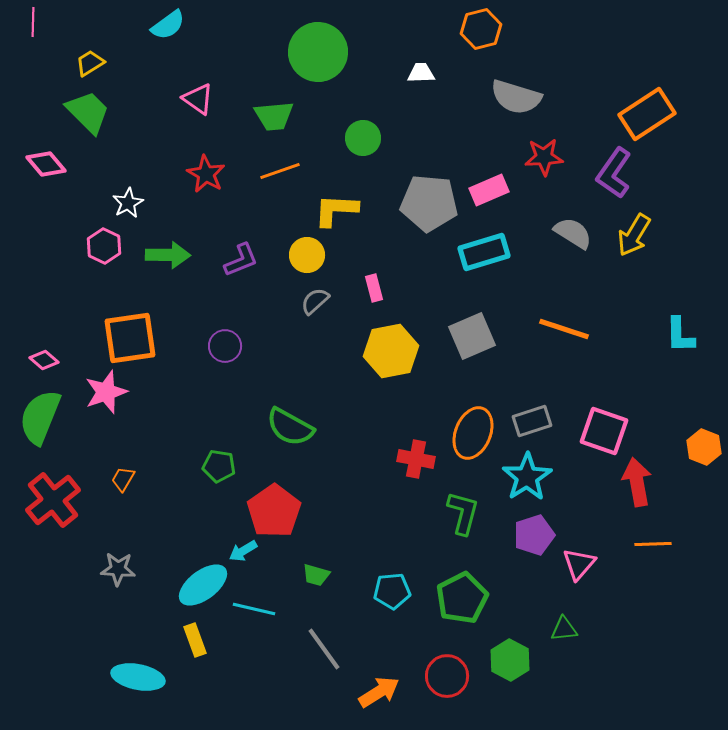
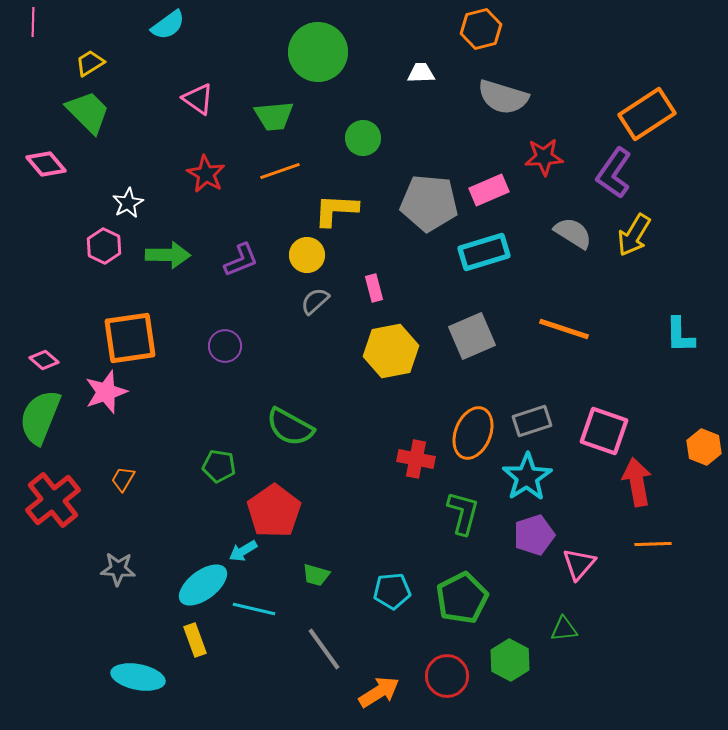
gray semicircle at (516, 97): moved 13 px left
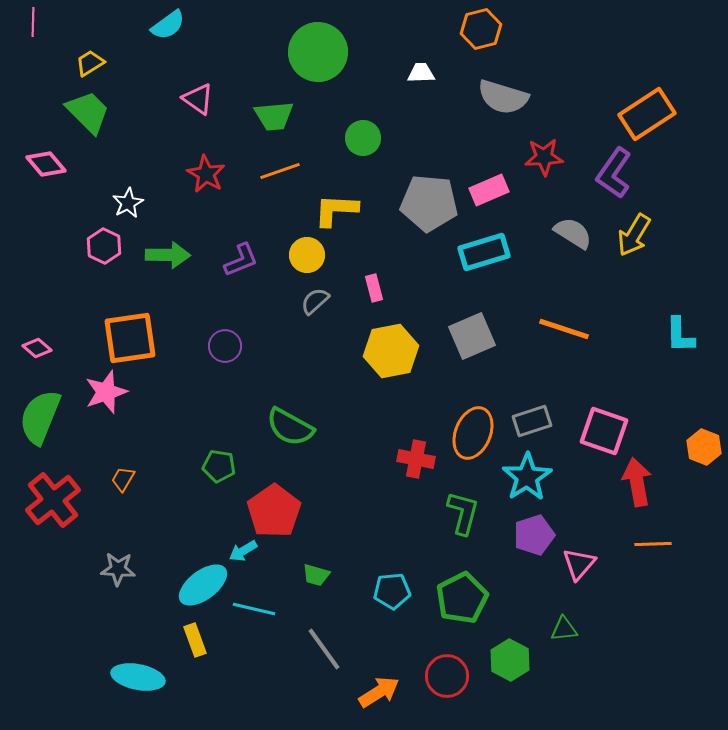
pink diamond at (44, 360): moved 7 px left, 12 px up
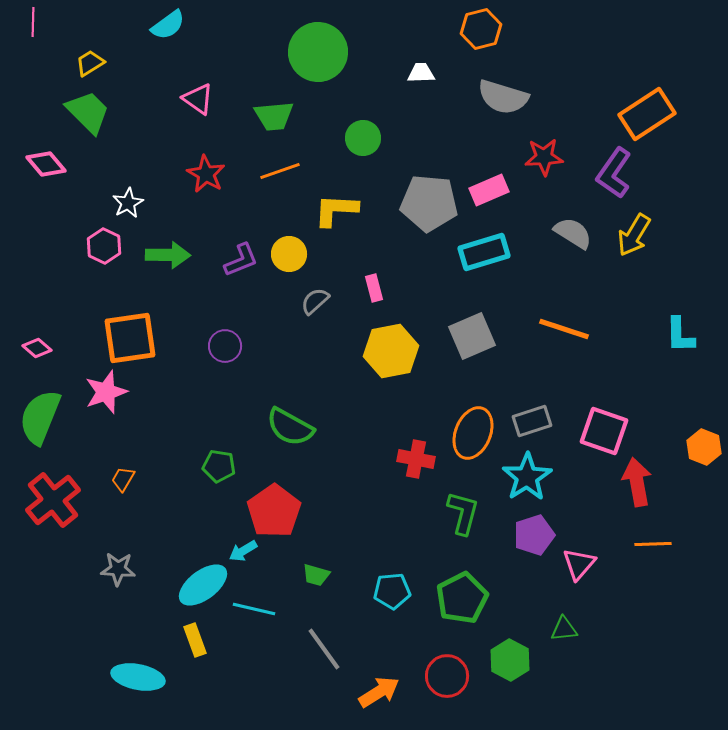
yellow circle at (307, 255): moved 18 px left, 1 px up
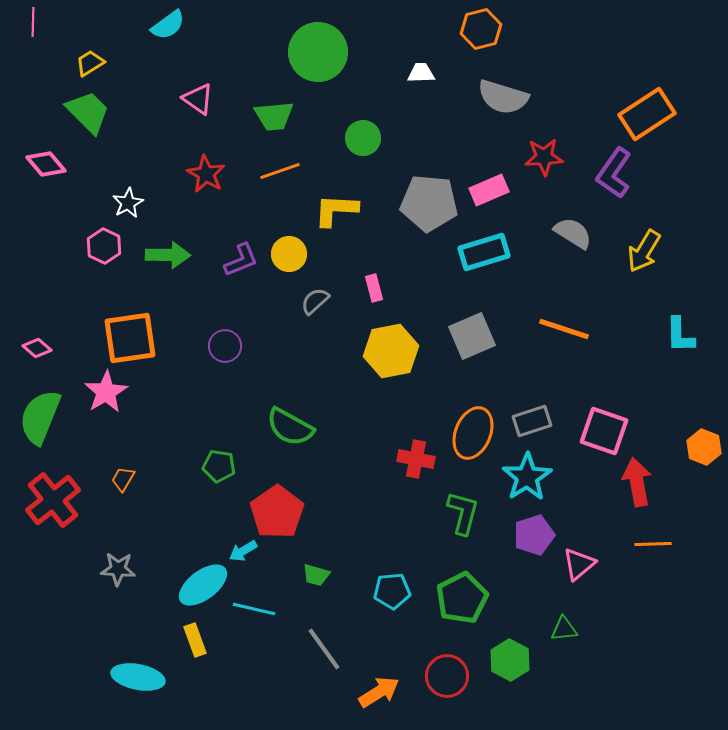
yellow arrow at (634, 235): moved 10 px right, 16 px down
pink star at (106, 392): rotated 12 degrees counterclockwise
red pentagon at (274, 511): moved 3 px right, 1 px down
pink triangle at (579, 564): rotated 9 degrees clockwise
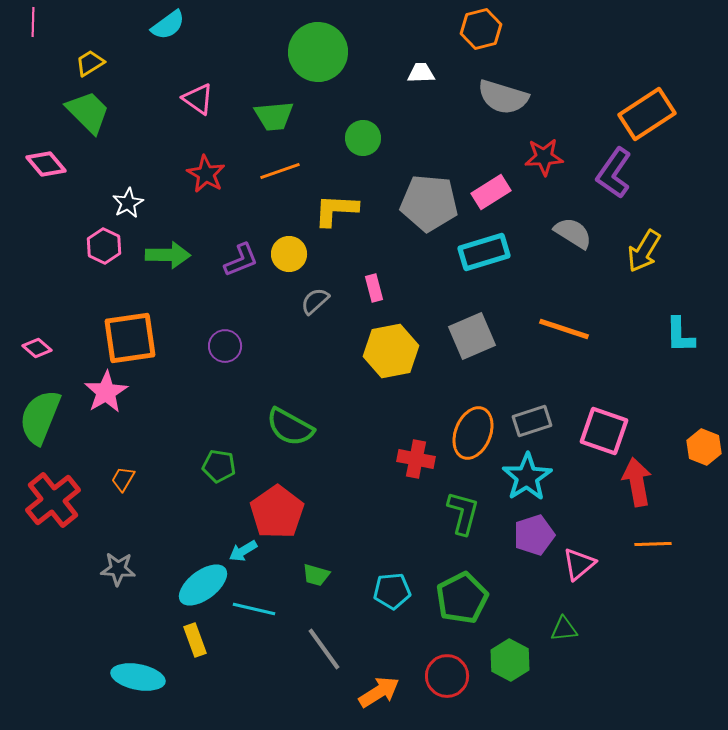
pink rectangle at (489, 190): moved 2 px right, 2 px down; rotated 9 degrees counterclockwise
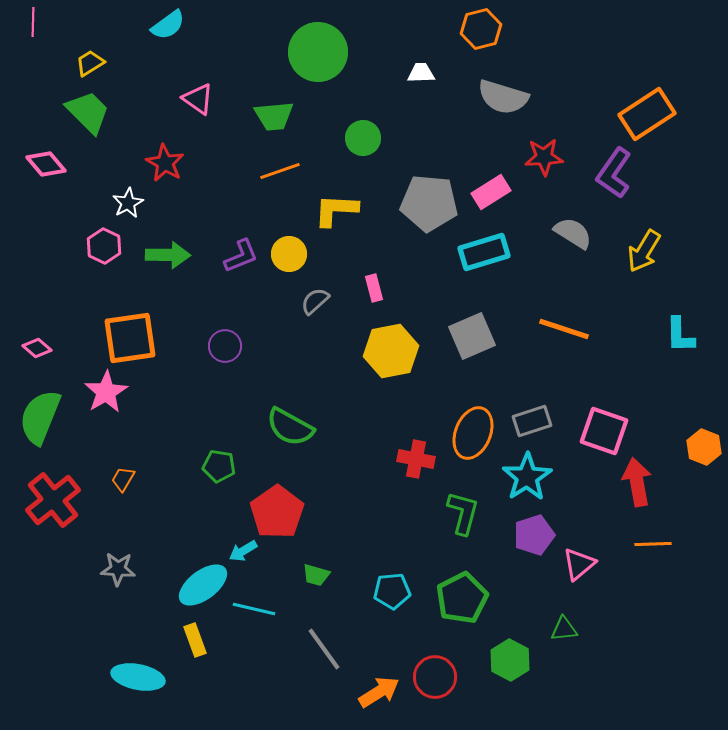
red star at (206, 174): moved 41 px left, 11 px up
purple L-shape at (241, 260): moved 4 px up
red circle at (447, 676): moved 12 px left, 1 px down
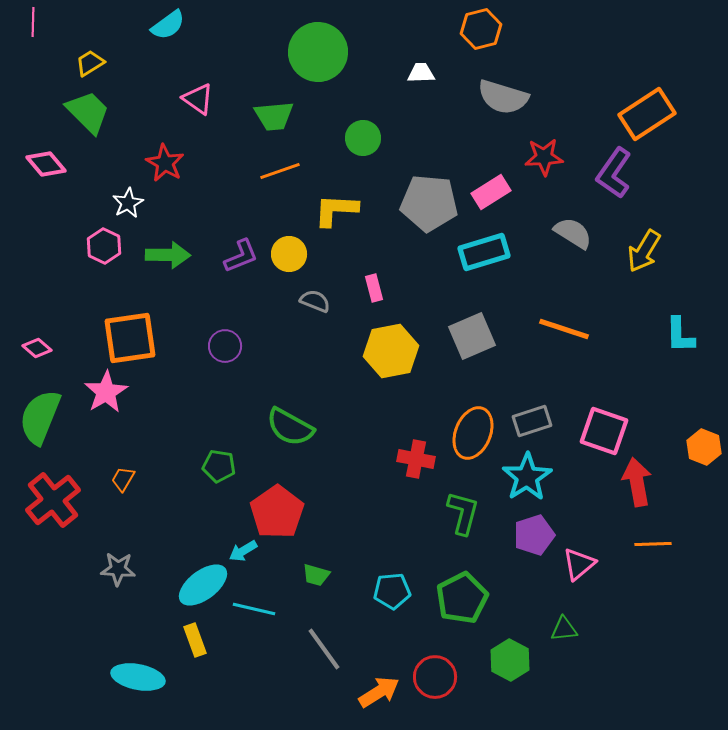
gray semicircle at (315, 301): rotated 64 degrees clockwise
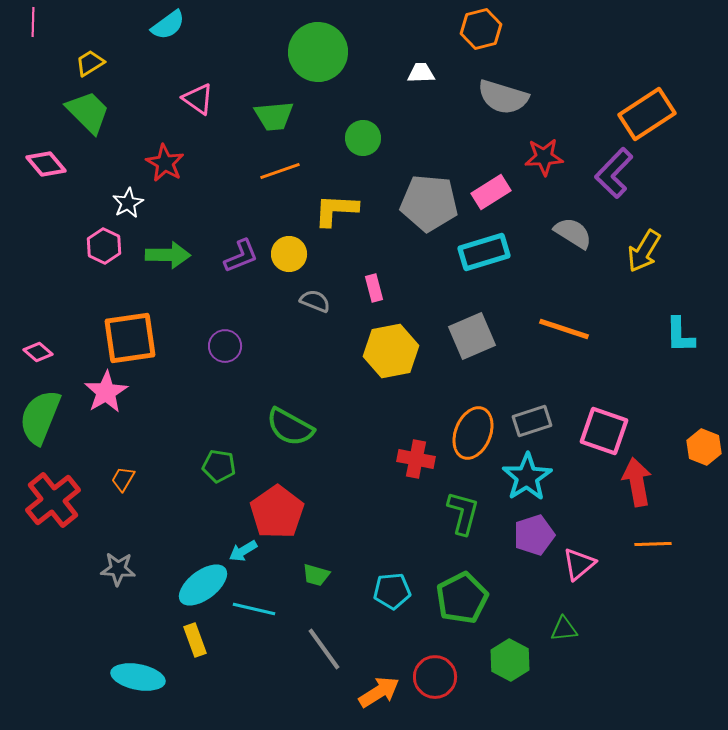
purple L-shape at (614, 173): rotated 9 degrees clockwise
pink diamond at (37, 348): moved 1 px right, 4 px down
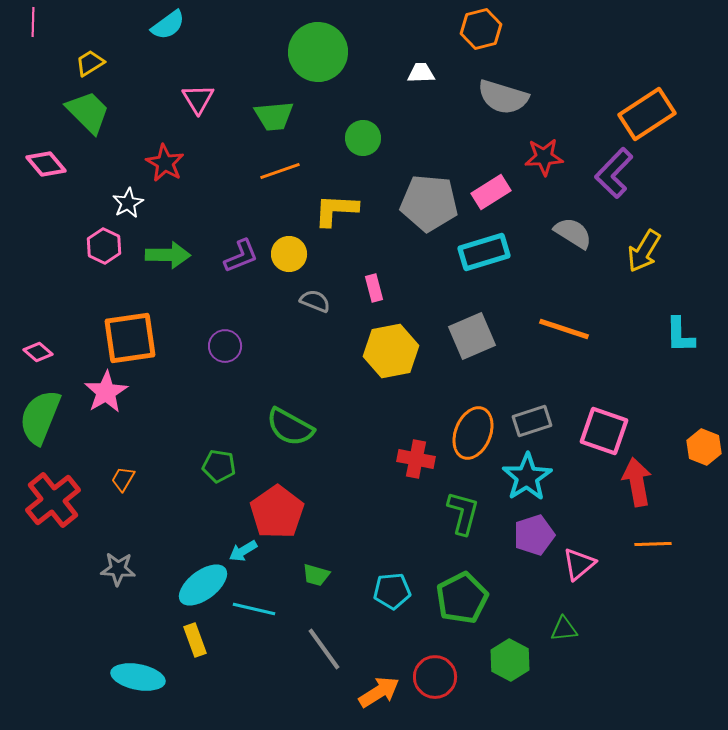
pink triangle at (198, 99): rotated 24 degrees clockwise
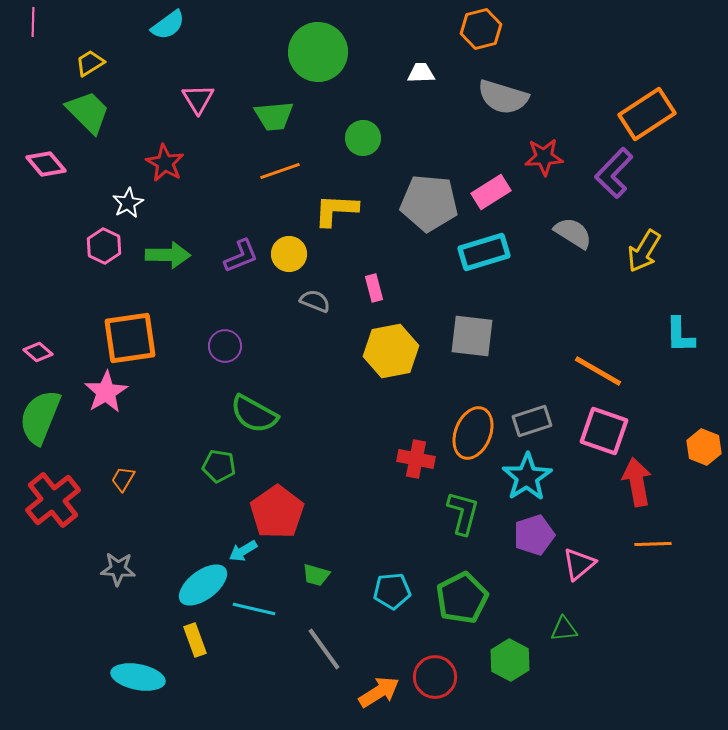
orange line at (564, 329): moved 34 px right, 42 px down; rotated 12 degrees clockwise
gray square at (472, 336): rotated 30 degrees clockwise
green semicircle at (290, 427): moved 36 px left, 13 px up
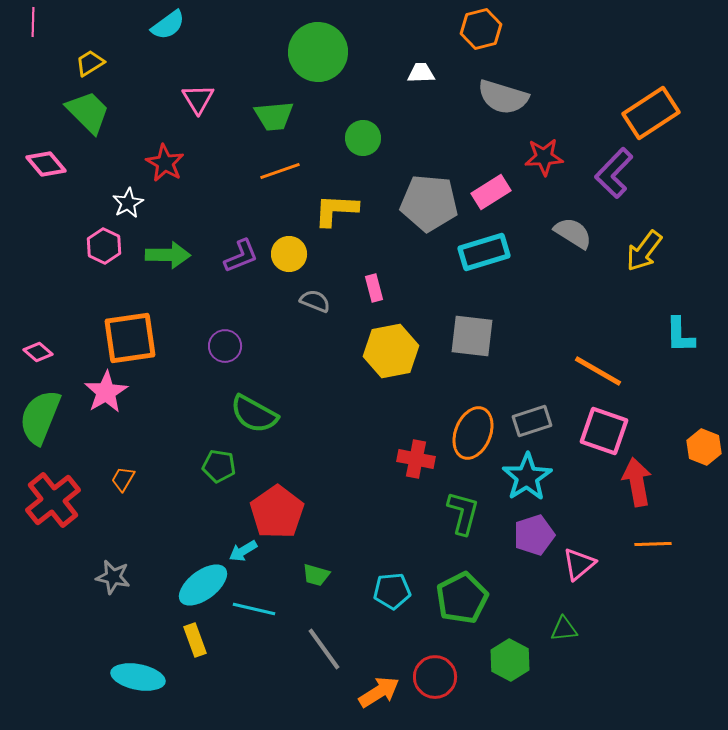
orange rectangle at (647, 114): moved 4 px right, 1 px up
yellow arrow at (644, 251): rotated 6 degrees clockwise
gray star at (118, 569): moved 5 px left, 8 px down; rotated 8 degrees clockwise
